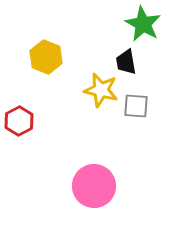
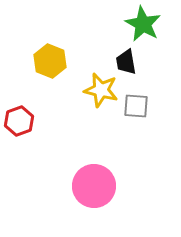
yellow hexagon: moved 4 px right, 4 px down
red hexagon: rotated 8 degrees clockwise
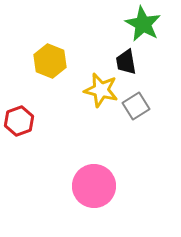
gray square: rotated 36 degrees counterclockwise
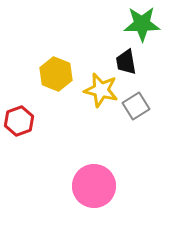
green star: moved 1 px left; rotated 30 degrees counterclockwise
yellow hexagon: moved 6 px right, 13 px down
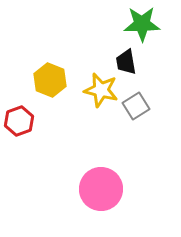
yellow hexagon: moved 6 px left, 6 px down
pink circle: moved 7 px right, 3 px down
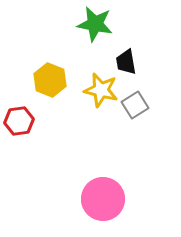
green star: moved 47 px left; rotated 12 degrees clockwise
gray square: moved 1 px left, 1 px up
red hexagon: rotated 12 degrees clockwise
pink circle: moved 2 px right, 10 px down
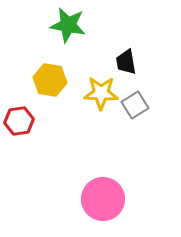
green star: moved 27 px left, 1 px down
yellow hexagon: rotated 12 degrees counterclockwise
yellow star: moved 3 px down; rotated 12 degrees counterclockwise
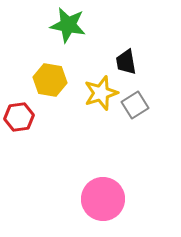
yellow star: rotated 20 degrees counterclockwise
red hexagon: moved 4 px up
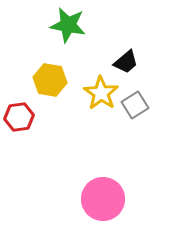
black trapezoid: rotated 120 degrees counterclockwise
yellow star: rotated 20 degrees counterclockwise
